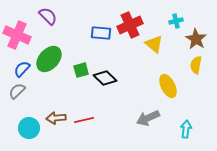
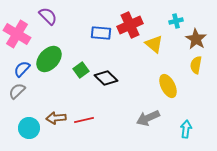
pink cross: moved 1 px up; rotated 8 degrees clockwise
green square: rotated 21 degrees counterclockwise
black diamond: moved 1 px right
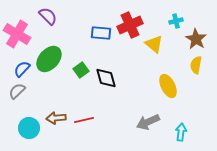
black diamond: rotated 30 degrees clockwise
gray arrow: moved 4 px down
cyan arrow: moved 5 px left, 3 px down
